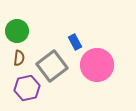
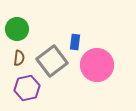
green circle: moved 2 px up
blue rectangle: rotated 35 degrees clockwise
gray square: moved 5 px up
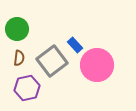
blue rectangle: moved 3 px down; rotated 49 degrees counterclockwise
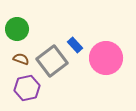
brown semicircle: moved 2 px right, 1 px down; rotated 77 degrees counterclockwise
pink circle: moved 9 px right, 7 px up
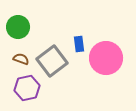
green circle: moved 1 px right, 2 px up
blue rectangle: moved 4 px right, 1 px up; rotated 35 degrees clockwise
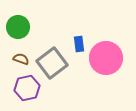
gray square: moved 2 px down
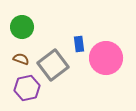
green circle: moved 4 px right
gray square: moved 1 px right, 2 px down
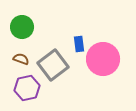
pink circle: moved 3 px left, 1 px down
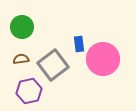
brown semicircle: rotated 28 degrees counterclockwise
purple hexagon: moved 2 px right, 3 px down
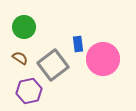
green circle: moved 2 px right
blue rectangle: moved 1 px left
brown semicircle: moved 1 px left, 1 px up; rotated 42 degrees clockwise
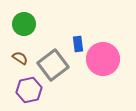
green circle: moved 3 px up
purple hexagon: moved 1 px up
